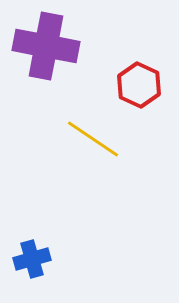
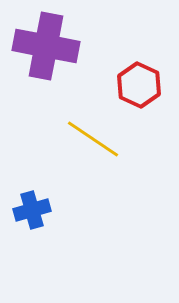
blue cross: moved 49 px up
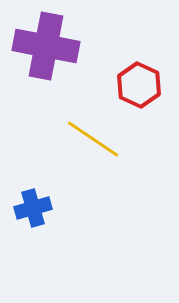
blue cross: moved 1 px right, 2 px up
